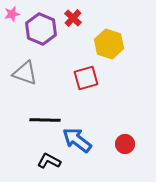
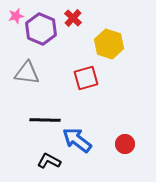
pink star: moved 4 px right, 2 px down
gray triangle: moved 2 px right; rotated 12 degrees counterclockwise
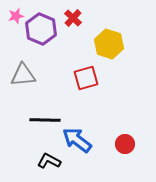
gray triangle: moved 4 px left, 2 px down; rotated 12 degrees counterclockwise
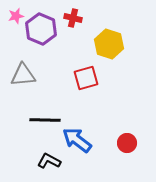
red cross: rotated 30 degrees counterclockwise
red circle: moved 2 px right, 1 px up
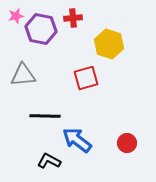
red cross: rotated 18 degrees counterclockwise
purple hexagon: rotated 12 degrees counterclockwise
black line: moved 4 px up
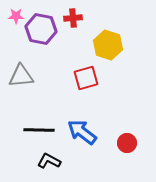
pink star: rotated 14 degrees clockwise
yellow hexagon: moved 1 px left, 1 px down
gray triangle: moved 2 px left, 1 px down
black line: moved 6 px left, 14 px down
blue arrow: moved 5 px right, 8 px up
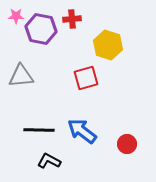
red cross: moved 1 px left, 1 px down
blue arrow: moved 1 px up
red circle: moved 1 px down
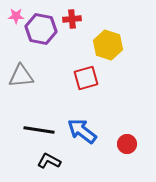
black line: rotated 8 degrees clockwise
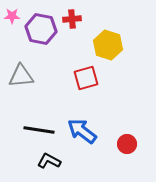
pink star: moved 4 px left
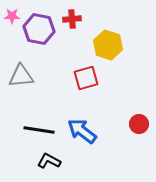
purple hexagon: moved 2 px left
red circle: moved 12 px right, 20 px up
